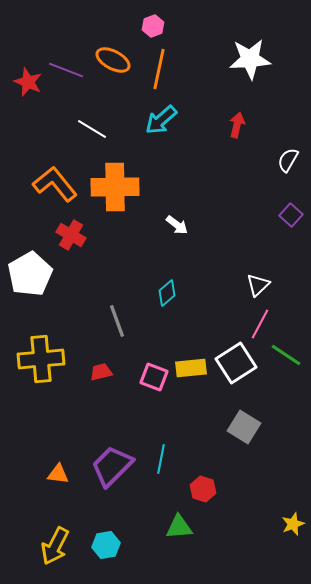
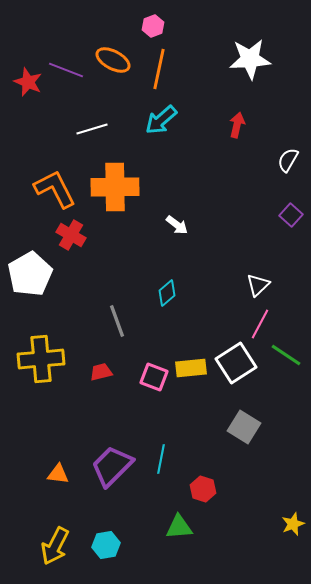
white line: rotated 48 degrees counterclockwise
orange L-shape: moved 5 px down; rotated 12 degrees clockwise
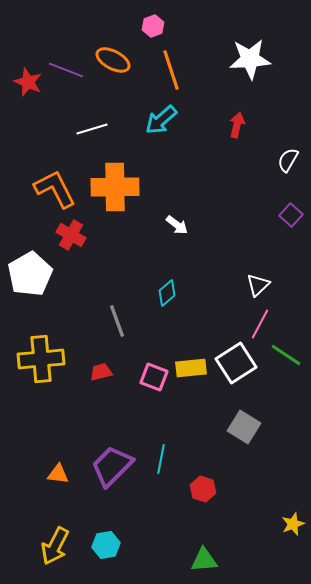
orange line: moved 12 px right, 1 px down; rotated 30 degrees counterclockwise
green triangle: moved 25 px right, 33 px down
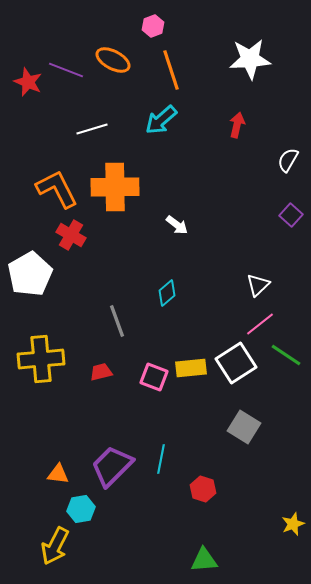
orange L-shape: moved 2 px right
pink line: rotated 24 degrees clockwise
cyan hexagon: moved 25 px left, 36 px up
